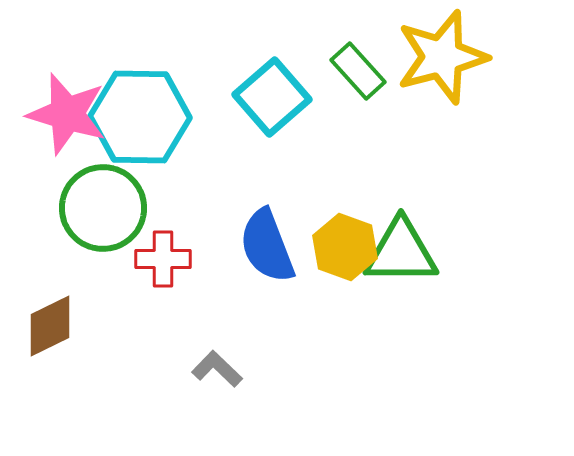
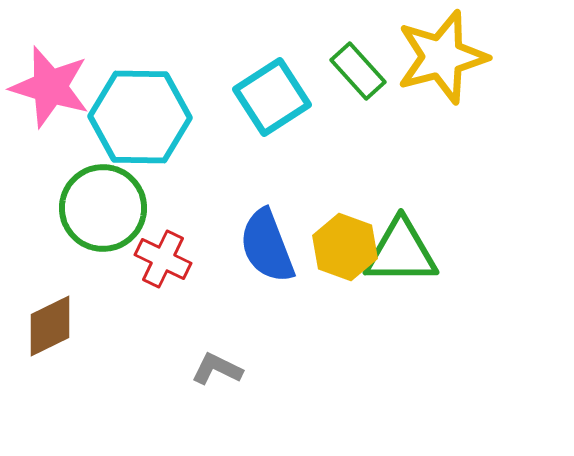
cyan square: rotated 8 degrees clockwise
pink star: moved 17 px left, 27 px up
red cross: rotated 26 degrees clockwise
gray L-shape: rotated 18 degrees counterclockwise
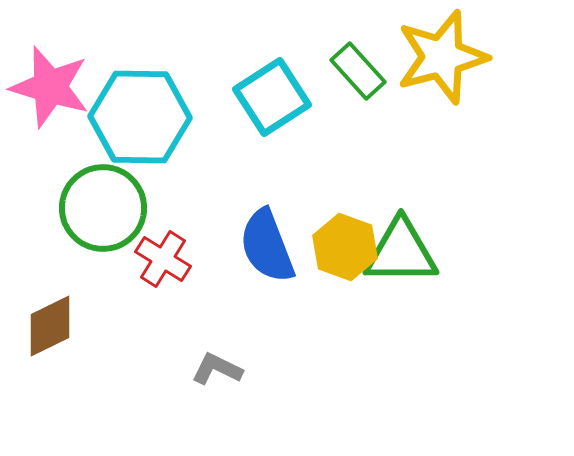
red cross: rotated 6 degrees clockwise
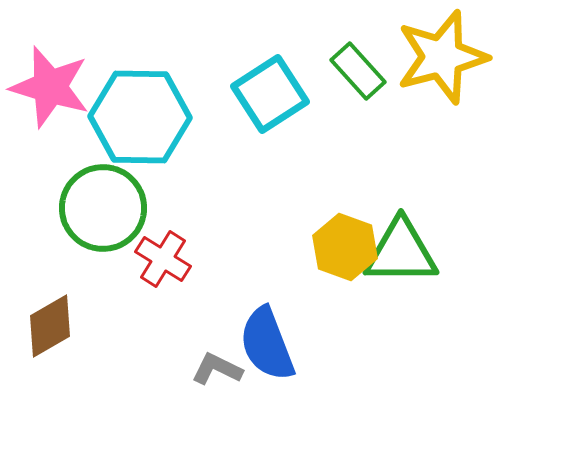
cyan square: moved 2 px left, 3 px up
blue semicircle: moved 98 px down
brown diamond: rotated 4 degrees counterclockwise
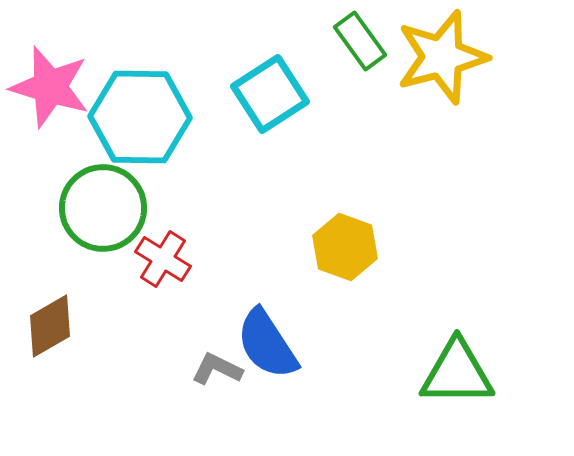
green rectangle: moved 2 px right, 30 px up; rotated 6 degrees clockwise
green triangle: moved 56 px right, 121 px down
blue semicircle: rotated 12 degrees counterclockwise
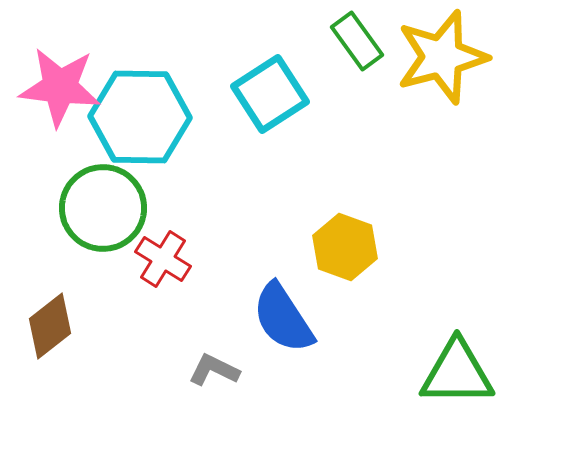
green rectangle: moved 3 px left
pink star: moved 10 px right; rotated 10 degrees counterclockwise
brown diamond: rotated 8 degrees counterclockwise
blue semicircle: moved 16 px right, 26 px up
gray L-shape: moved 3 px left, 1 px down
